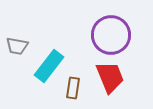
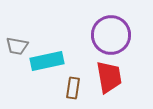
cyan rectangle: moved 2 px left, 5 px up; rotated 40 degrees clockwise
red trapezoid: moved 1 px left; rotated 12 degrees clockwise
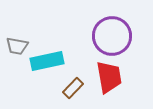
purple circle: moved 1 px right, 1 px down
brown rectangle: rotated 35 degrees clockwise
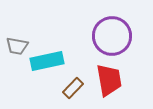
red trapezoid: moved 3 px down
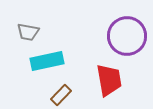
purple circle: moved 15 px right
gray trapezoid: moved 11 px right, 14 px up
brown rectangle: moved 12 px left, 7 px down
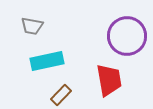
gray trapezoid: moved 4 px right, 6 px up
